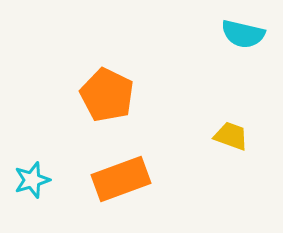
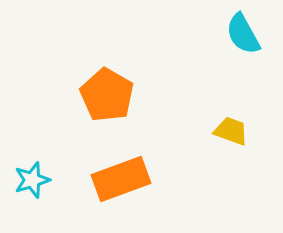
cyan semicircle: rotated 48 degrees clockwise
orange pentagon: rotated 4 degrees clockwise
yellow trapezoid: moved 5 px up
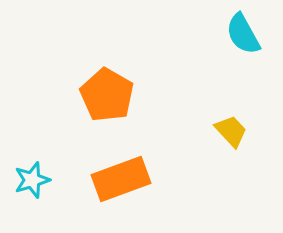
yellow trapezoid: rotated 27 degrees clockwise
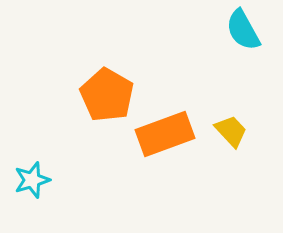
cyan semicircle: moved 4 px up
orange rectangle: moved 44 px right, 45 px up
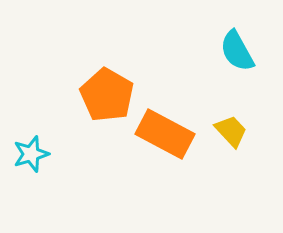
cyan semicircle: moved 6 px left, 21 px down
orange rectangle: rotated 48 degrees clockwise
cyan star: moved 1 px left, 26 px up
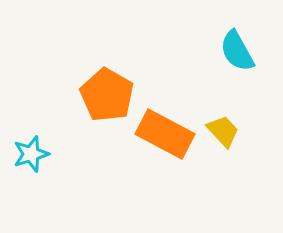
yellow trapezoid: moved 8 px left
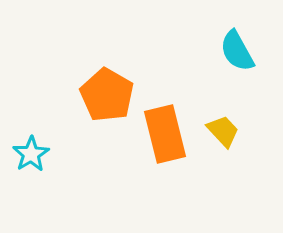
orange rectangle: rotated 48 degrees clockwise
cyan star: rotated 15 degrees counterclockwise
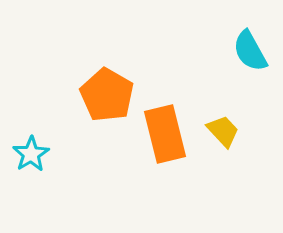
cyan semicircle: moved 13 px right
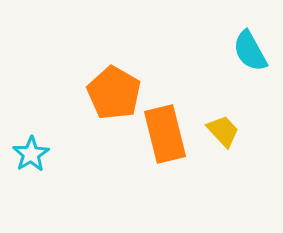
orange pentagon: moved 7 px right, 2 px up
